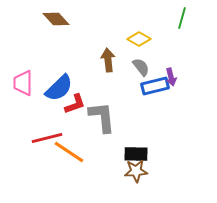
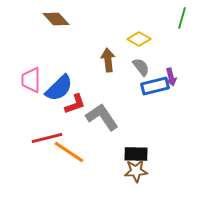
pink trapezoid: moved 8 px right, 3 px up
gray L-shape: rotated 28 degrees counterclockwise
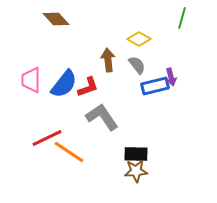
gray semicircle: moved 4 px left, 2 px up
blue semicircle: moved 5 px right, 4 px up; rotated 8 degrees counterclockwise
red L-shape: moved 13 px right, 17 px up
red line: rotated 12 degrees counterclockwise
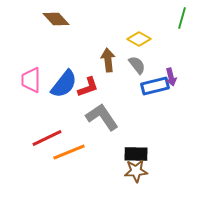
orange line: rotated 56 degrees counterclockwise
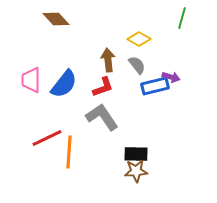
purple arrow: rotated 60 degrees counterclockwise
red L-shape: moved 15 px right
orange line: rotated 64 degrees counterclockwise
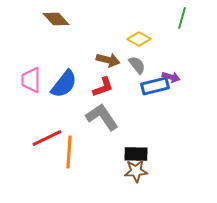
brown arrow: rotated 110 degrees clockwise
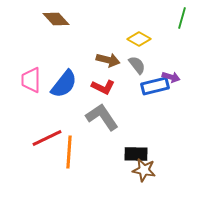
red L-shape: rotated 45 degrees clockwise
brown star: moved 8 px right, 1 px up; rotated 15 degrees clockwise
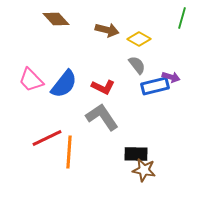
brown arrow: moved 1 px left, 30 px up
pink trapezoid: rotated 44 degrees counterclockwise
